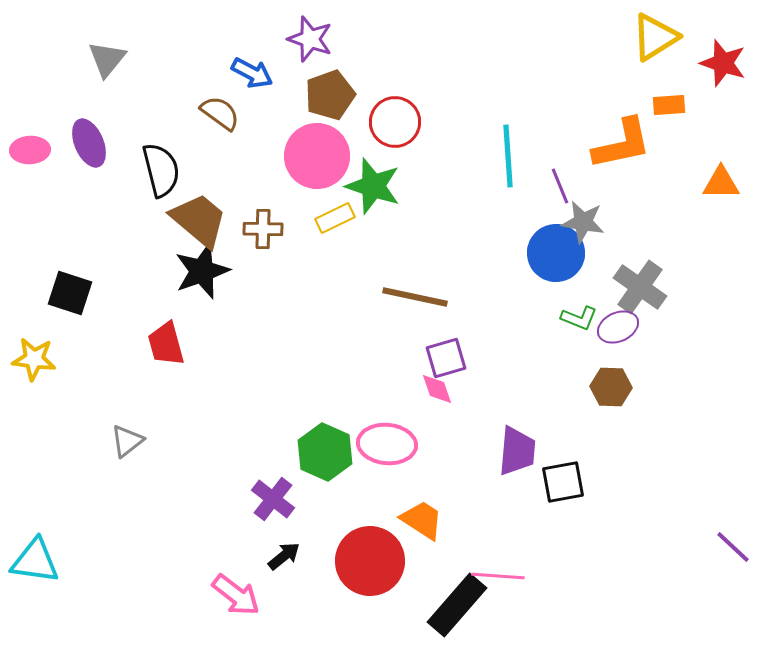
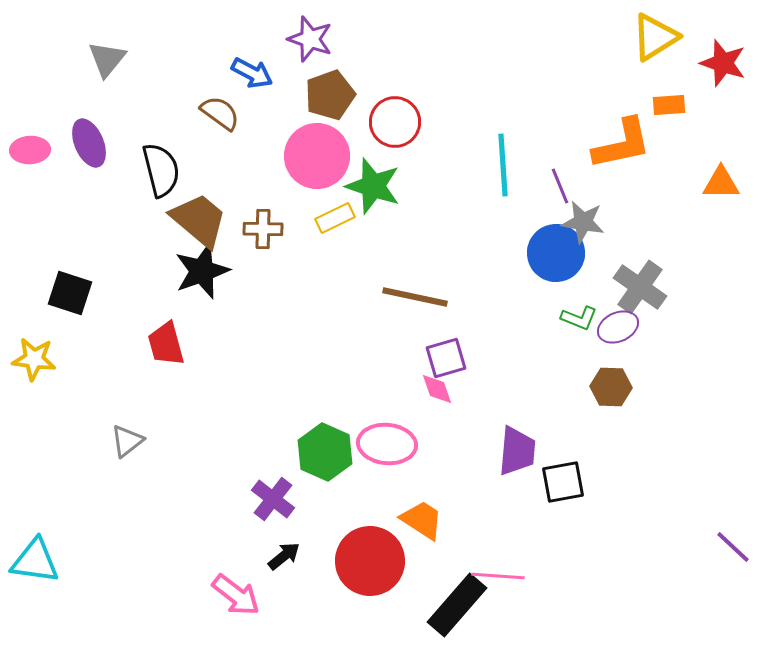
cyan line at (508, 156): moved 5 px left, 9 px down
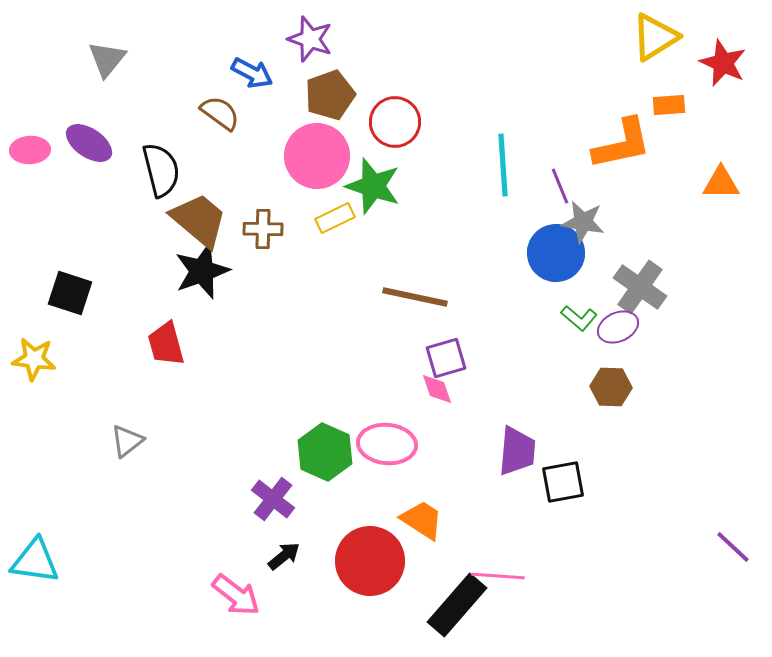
red star at (723, 63): rotated 6 degrees clockwise
purple ellipse at (89, 143): rotated 33 degrees counterclockwise
green L-shape at (579, 318): rotated 18 degrees clockwise
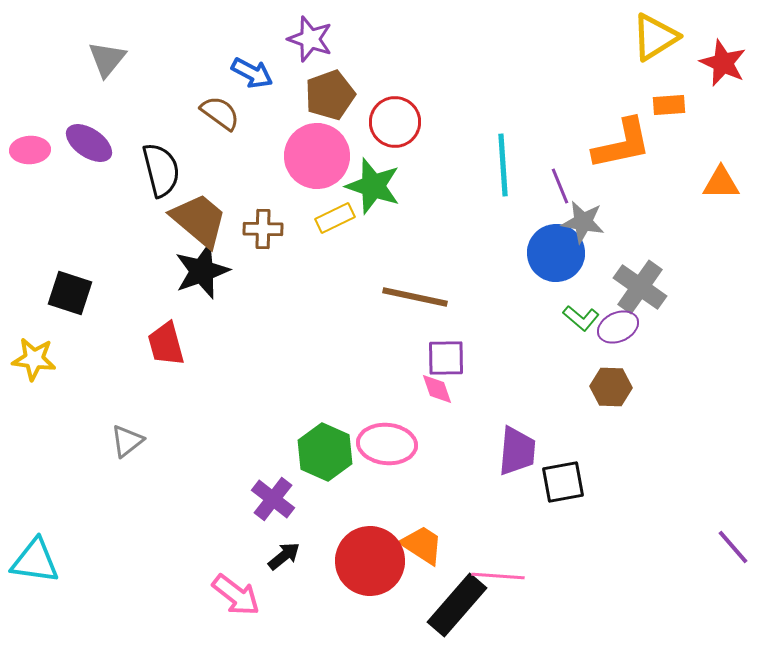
green L-shape at (579, 318): moved 2 px right
purple square at (446, 358): rotated 15 degrees clockwise
orange trapezoid at (422, 520): moved 25 px down
purple line at (733, 547): rotated 6 degrees clockwise
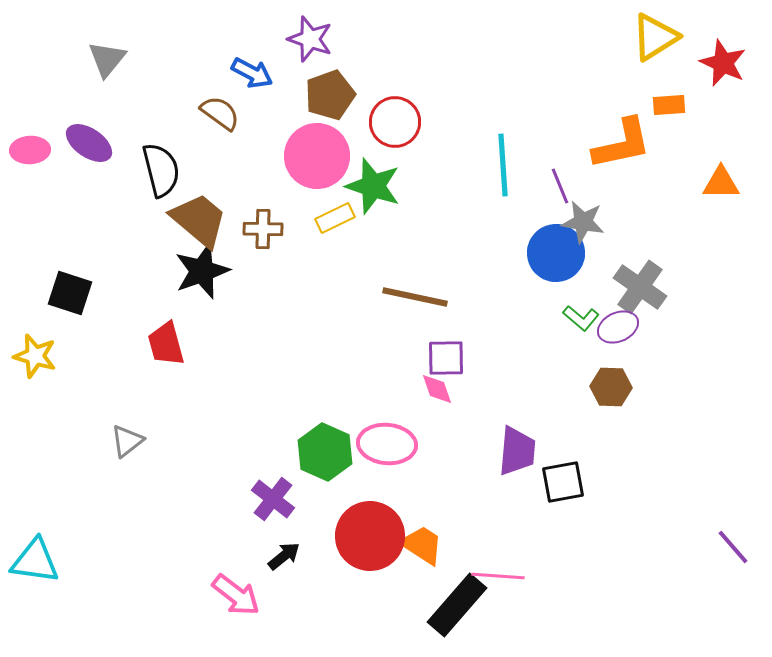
yellow star at (34, 359): moved 1 px right, 3 px up; rotated 9 degrees clockwise
red circle at (370, 561): moved 25 px up
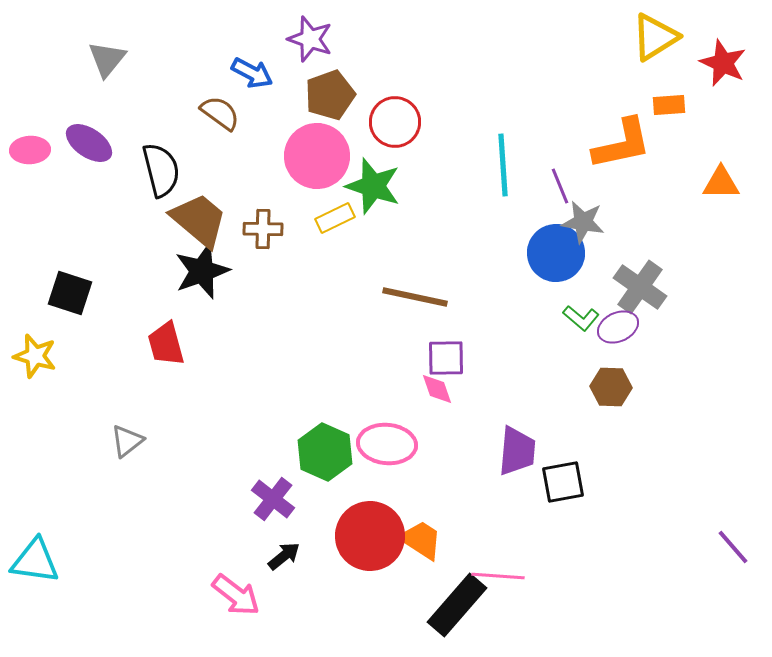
orange trapezoid at (422, 545): moved 1 px left, 5 px up
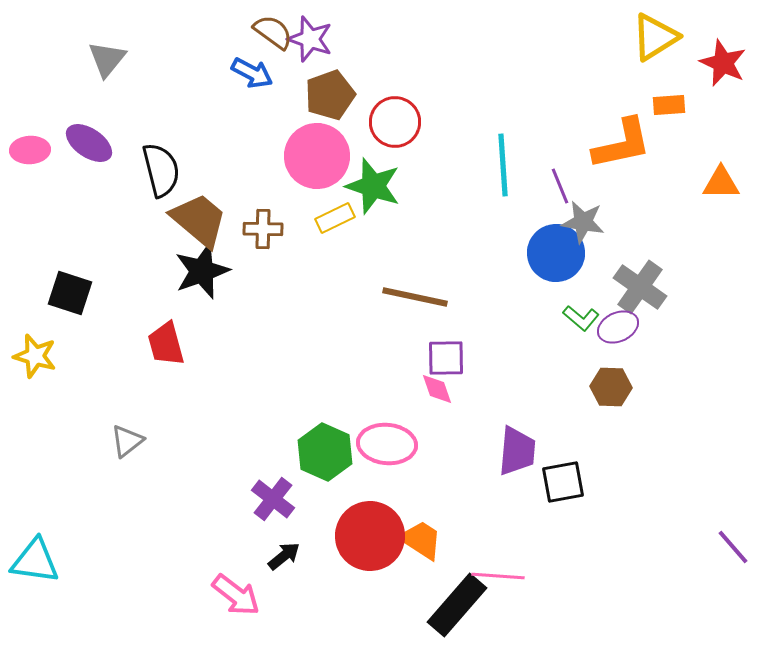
brown semicircle at (220, 113): moved 53 px right, 81 px up
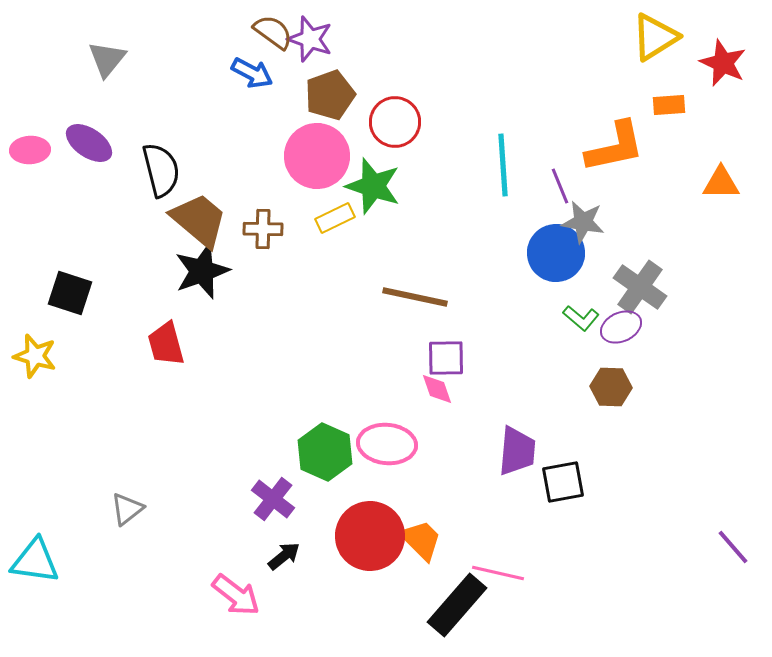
orange L-shape at (622, 144): moved 7 px left, 3 px down
purple ellipse at (618, 327): moved 3 px right
gray triangle at (127, 441): moved 68 px down
orange trapezoid at (421, 540): rotated 12 degrees clockwise
pink line at (498, 576): moved 3 px up; rotated 9 degrees clockwise
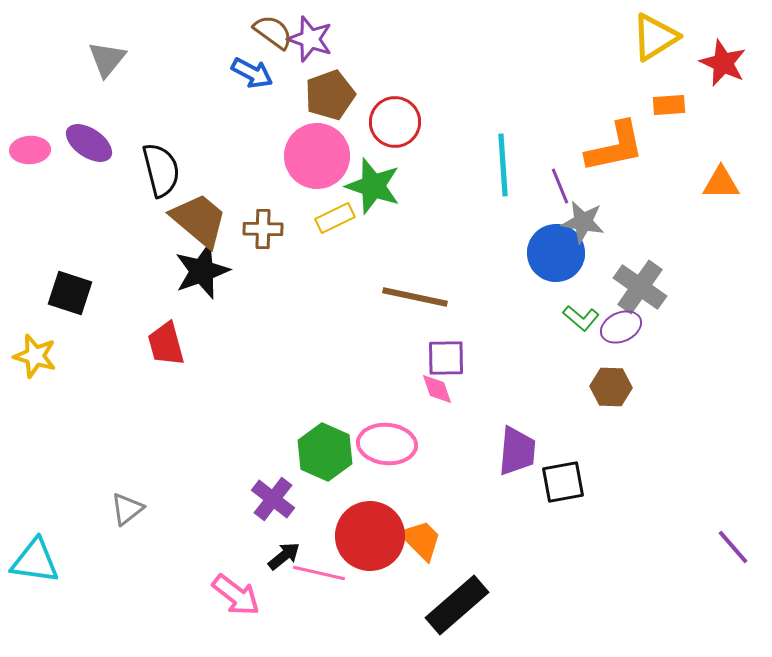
pink line at (498, 573): moved 179 px left
black rectangle at (457, 605): rotated 8 degrees clockwise
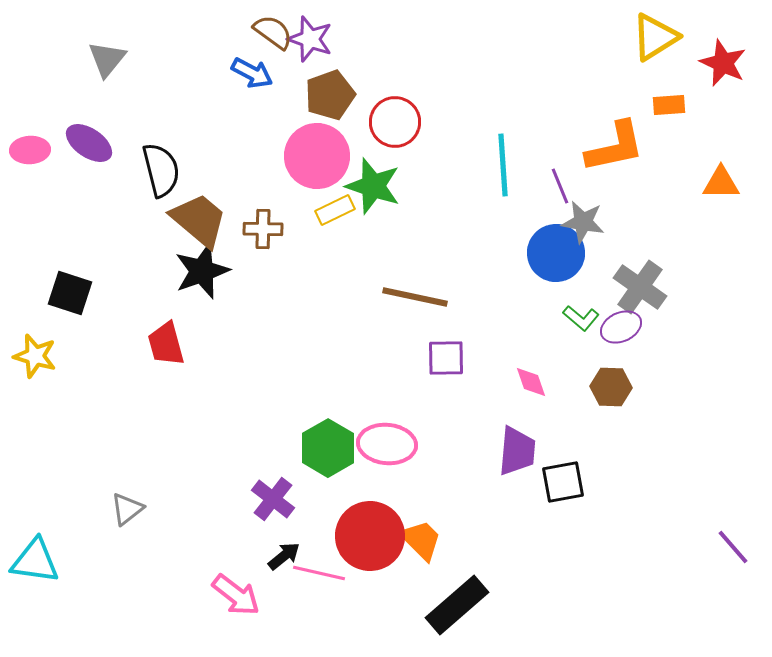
yellow rectangle at (335, 218): moved 8 px up
pink diamond at (437, 389): moved 94 px right, 7 px up
green hexagon at (325, 452): moved 3 px right, 4 px up; rotated 6 degrees clockwise
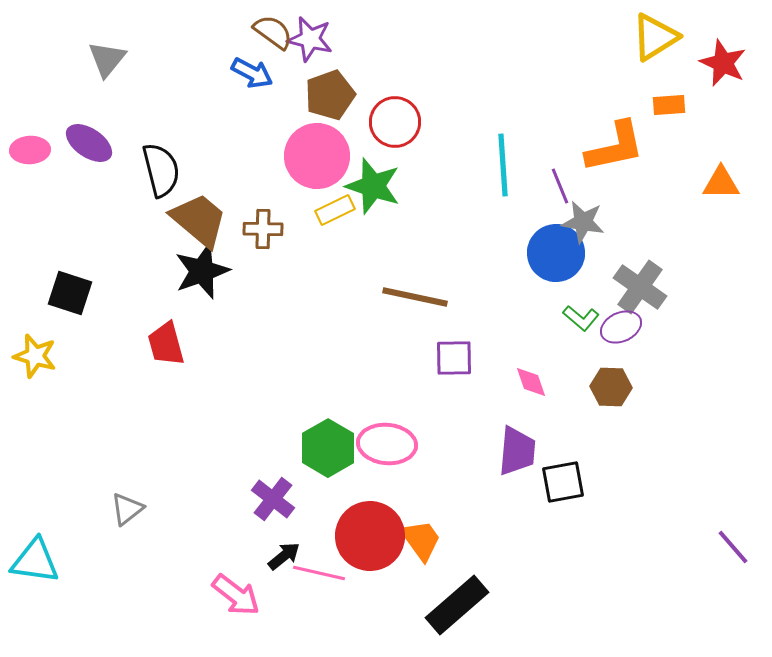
purple star at (310, 39): rotated 6 degrees counterclockwise
purple square at (446, 358): moved 8 px right
orange trapezoid at (421, 540): rotated 9 degrees clockwise
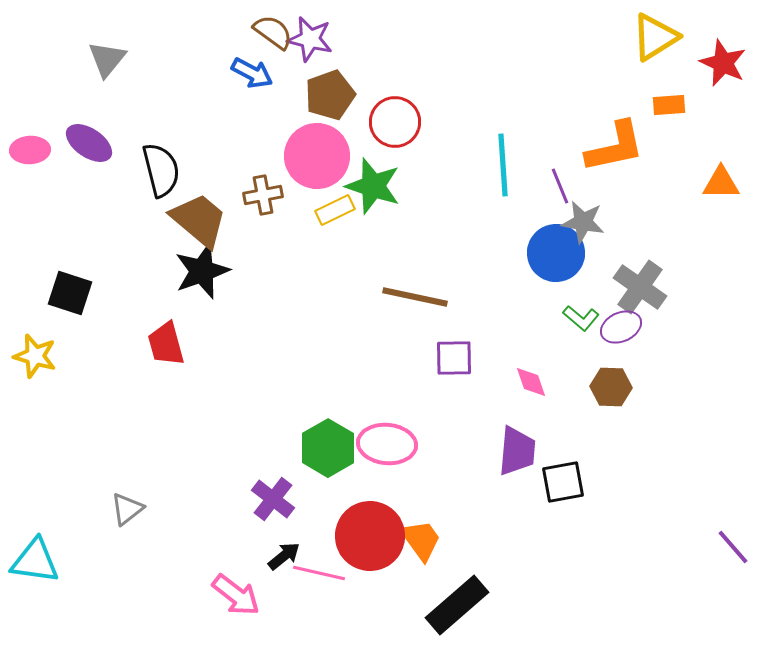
brown cross at (263, 229): moved 34 px up; rotated 12 degrees counterclockwise
